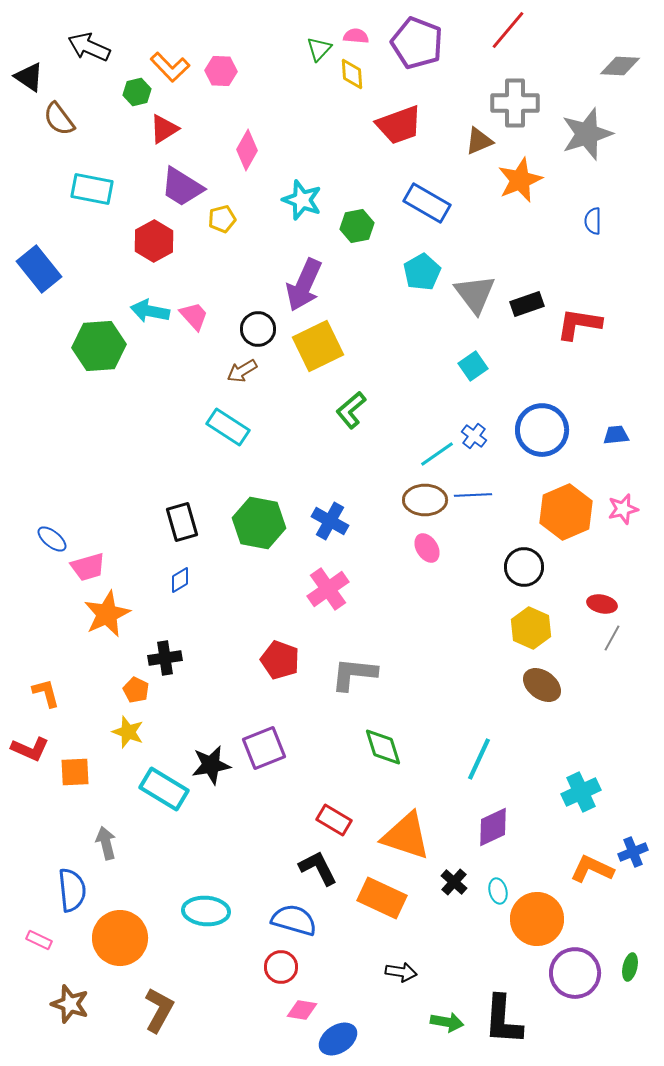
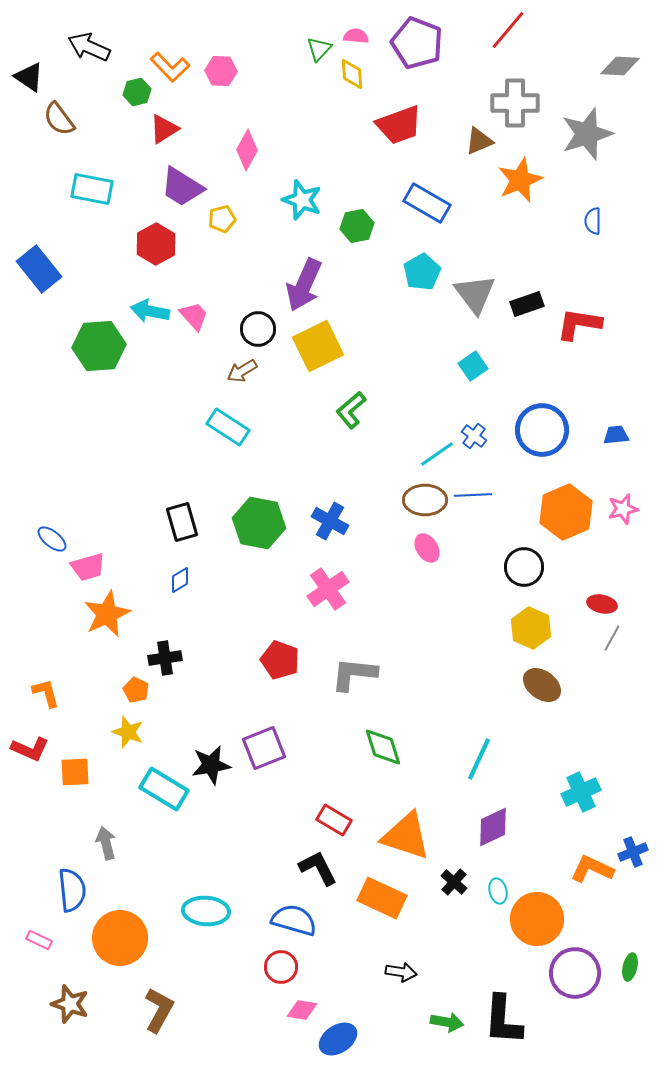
red hexagon at (154, 241): moved 2 px right, 3 px down
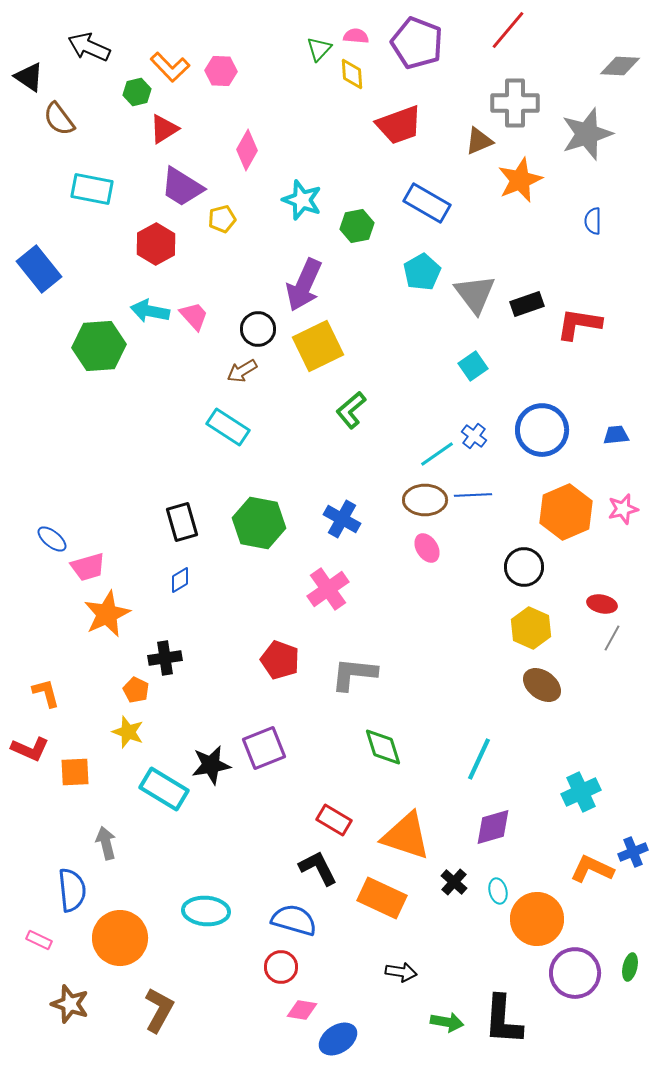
blue cross at (330, 521): moved 12 px right, 2 px up
purple diamond at (493, 827): rotated 9 degrees clockwise
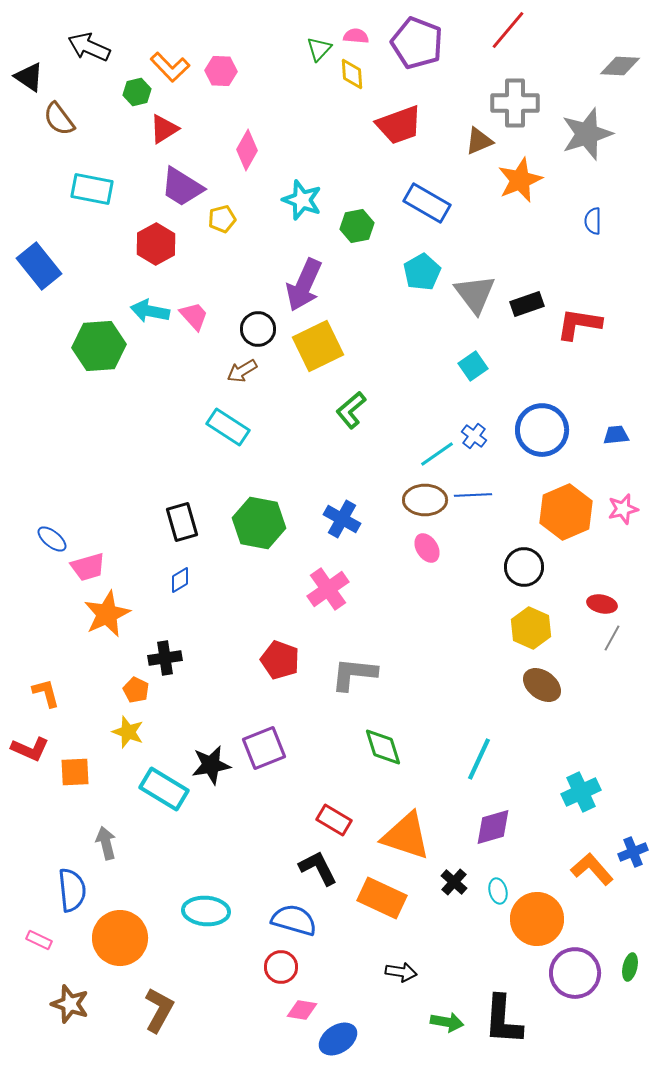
blue rectangle at (39, 269): moved 3 px up
orange L-shape at (592, 869): rotated 24 degrees clockwise
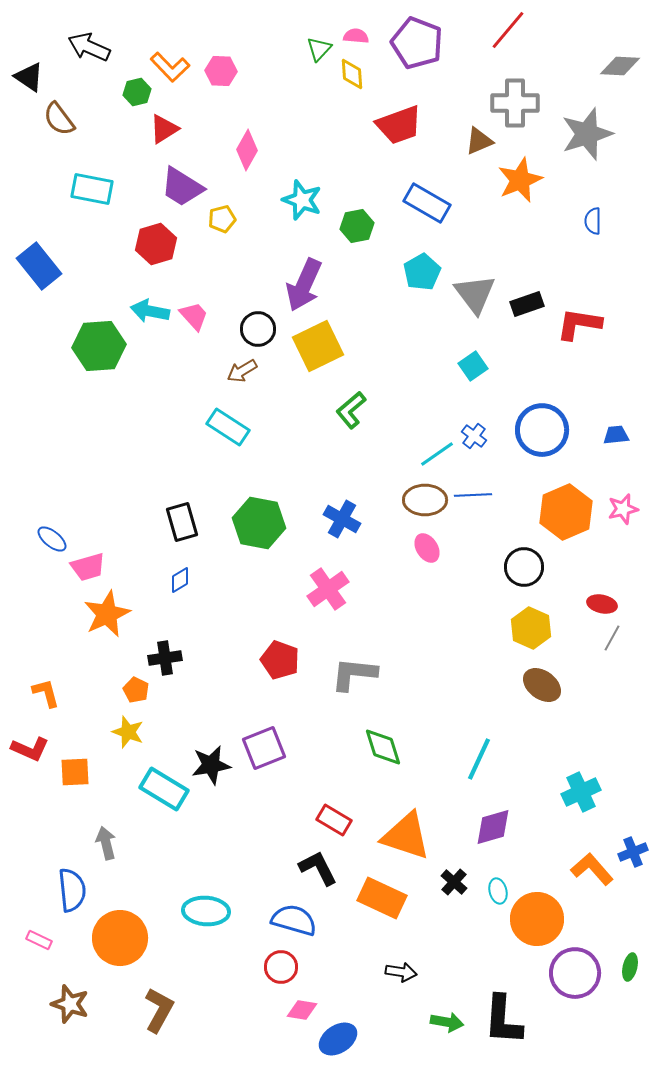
red hexagon at (156, 244): rotated 12 degrees clockwise
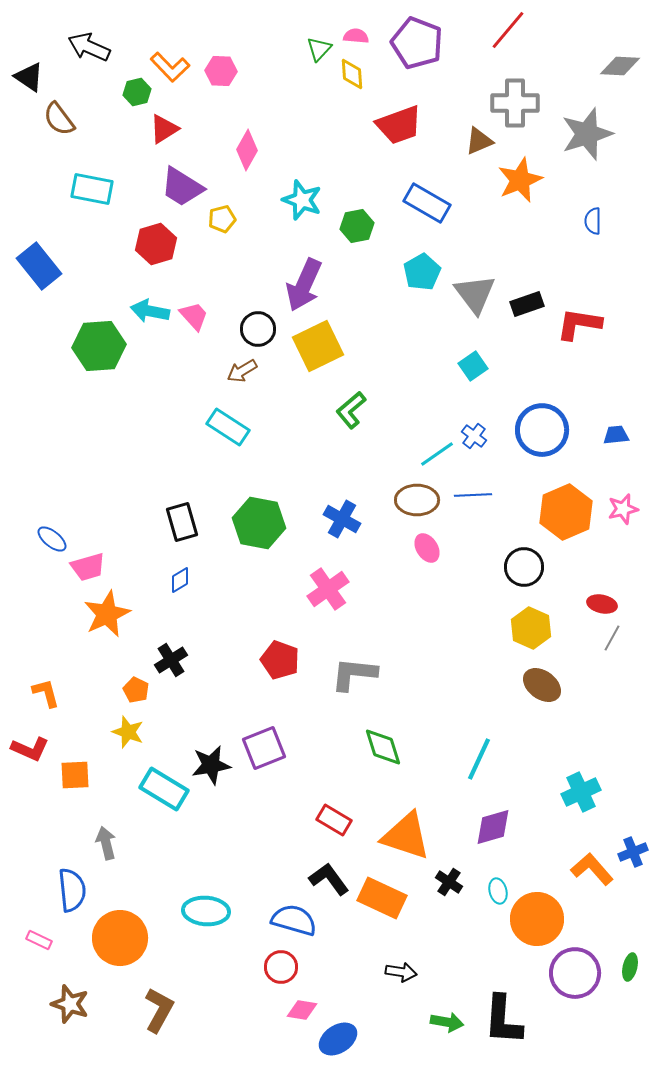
brown ellipse at (425, 500): moved 8 px left
black cross at (165, 658): moved 6 px right, 2 px down; rotated 24 degrees counterclockwise
orange square at (75, 772): moved 3 px down
black L-shape at (318, 868): moved 11 px right, 11 px down; rotated 9 degrees counterclockwise
black cross at (454, 882): moved 5 px left; rotated 8 degrees counterclockwise
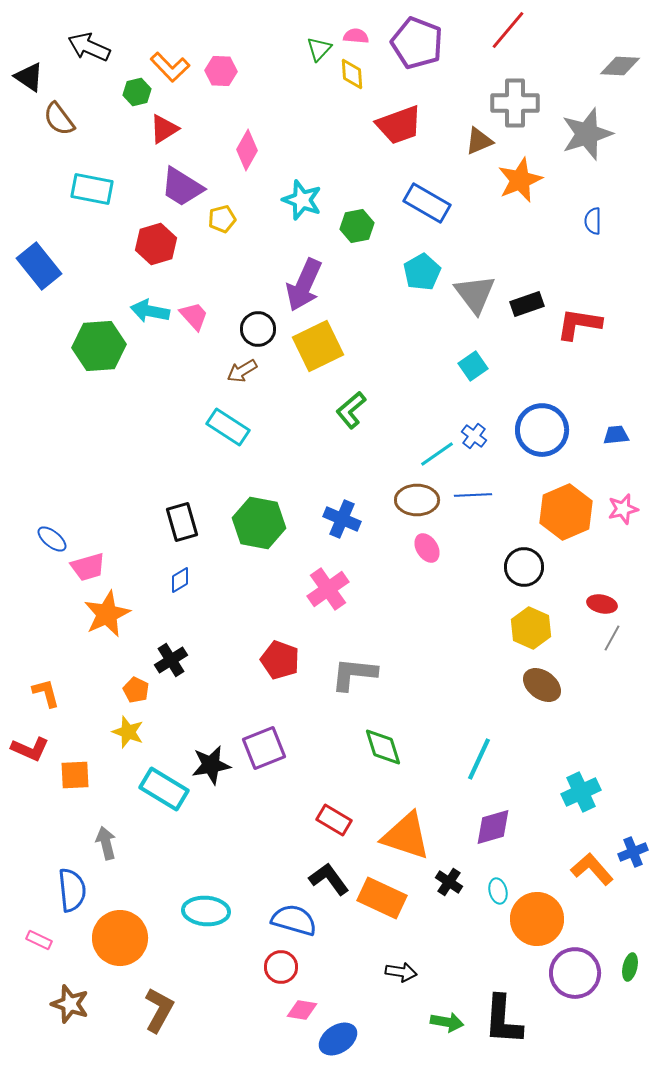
blue cross at (342, 519): rotated 6 degrees counterclockwise
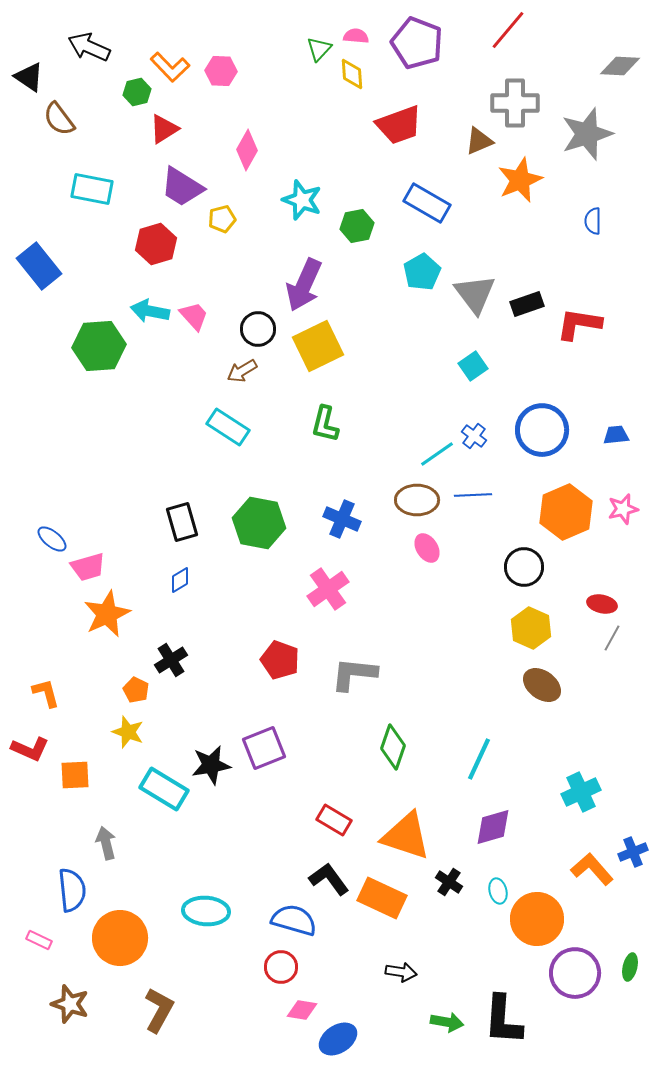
green L-shape at (351, 410): moved 26 px left, 14 px down; rotated 36 degrees counterclockwise
green diamond at (383, 747): moved 10 px right; rotated 36 degrees clockwise
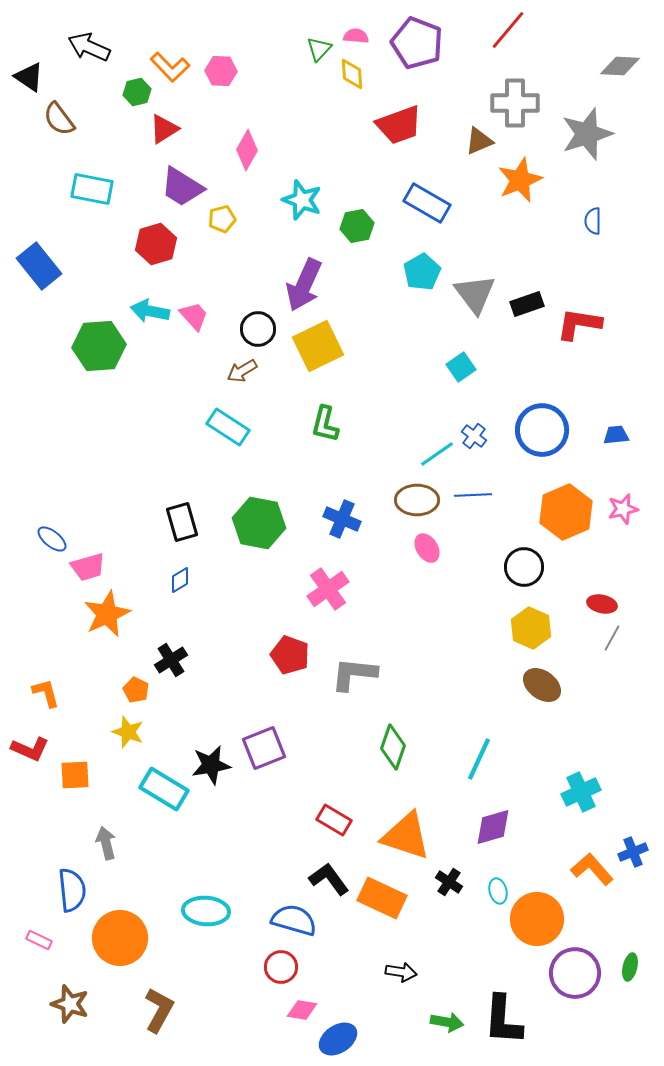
cyan square at (473, 366): moved 12 px left, 1 px down
red pentagon at (280, 660): moved 10 px right, 5 px up
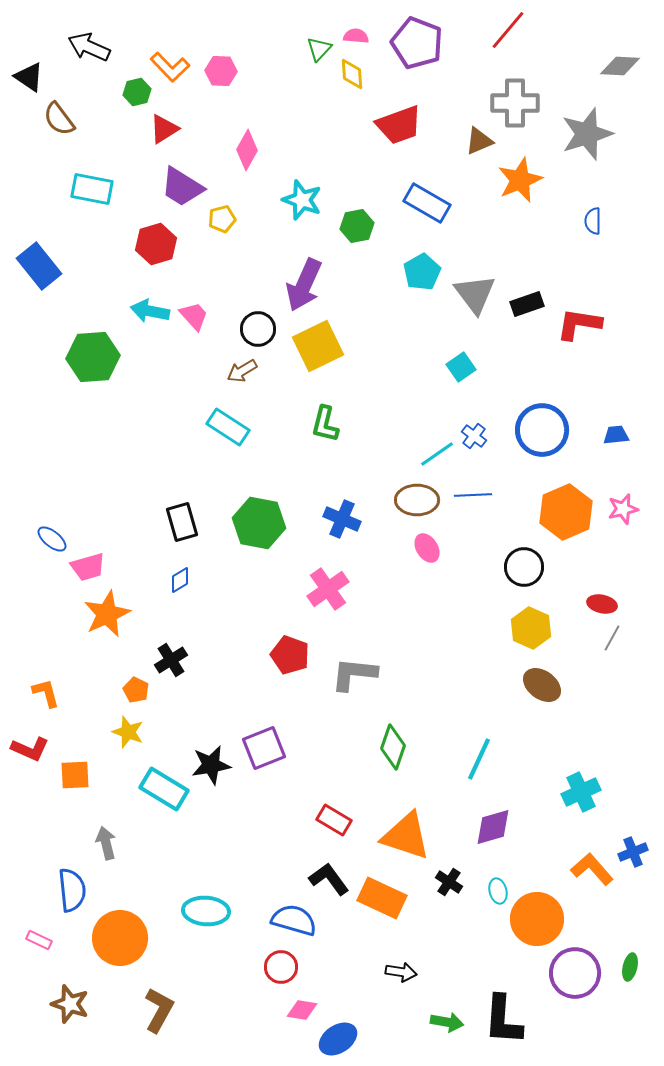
green hexagon at (99, 346): moved 6 px left, 11 px down
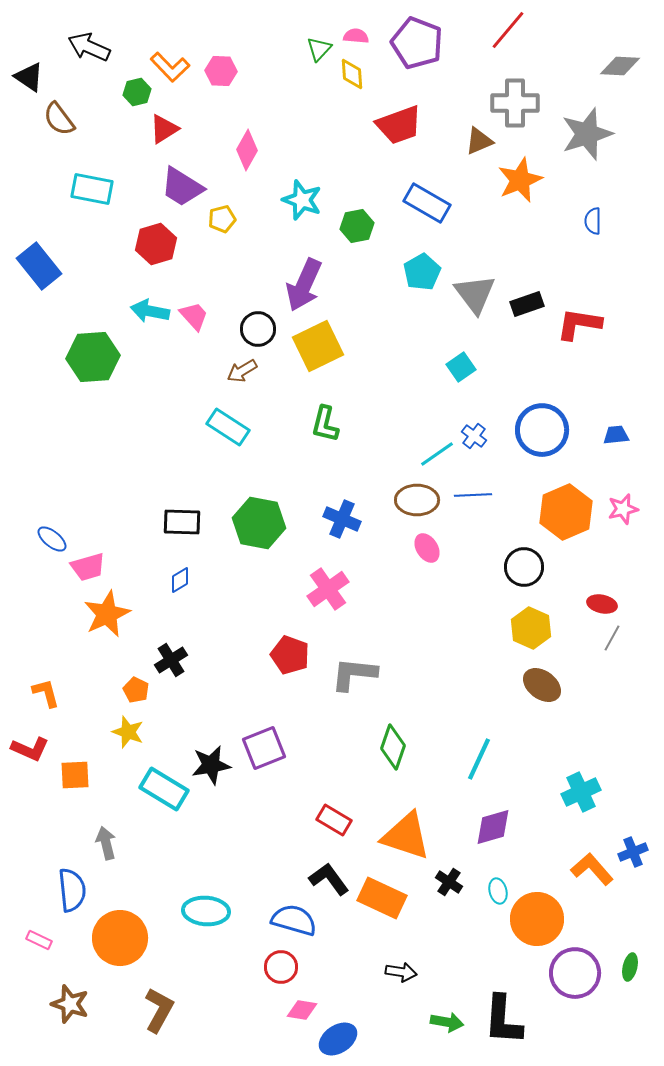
black rectangle at (182, 522): rotated 72 degrees counterclockwise
